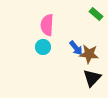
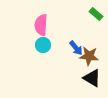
pink semicircle: moved 6 px left
cyan circle: moved 2 px up
brown star: moved 2 px down
black triangle: rotated 42 degrees counterclockwise
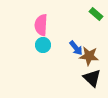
black triangle: rotated 12 degrees clockwise
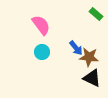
pink semicircle: rotated 140 degrees clockwise
cyan circle: moved 1 px left, 7 px down
brown star: moved 1 px down
black triangle: rotated 18 degrees counterclockwise
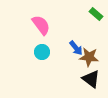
black triangle: moved 1 px left, 1 px down; rotated 12 degrees clockwise
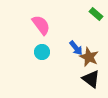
brown star: rotated 18 degrees clockwise
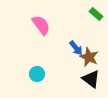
cyan circle: moved 5 px left, 22 px down
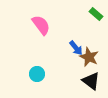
black triangle: moved 2 px down
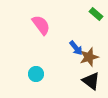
brown star: rotated 30 degrees clockwise
cyan circle: moved 1 px left
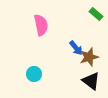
pink semicircle: rotated 25 degrees clockwise
cyan circle: moved 2 px left
